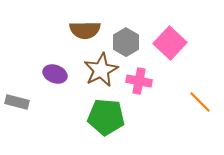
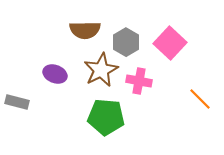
orange line: moved 3 px up
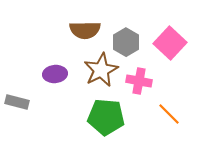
purple ellipse: rotated 25 degrees counterclockwise
orange line: moved 31 px left, 15 px down
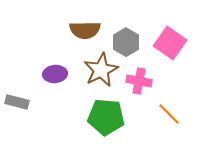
pink square: rotated 8 degrees counterclockwise
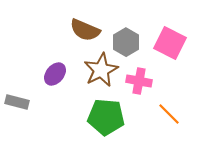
brown semicircle: rotated 24 degrees clockwise
pink square: rotated 8 degrees counterclockwise
purple ellipse: rotated 45 degrees counterclockwise
